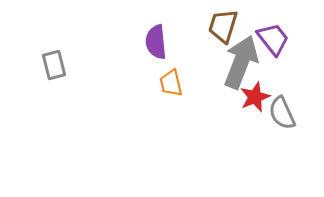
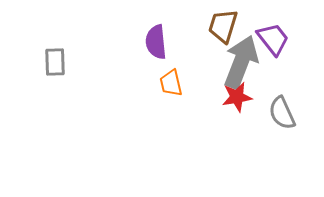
gray rectangle: moved 1 px right, 3 px up; rotated 12 degrees clockwise
red star: moved 18 px left; rotated 12 degrees clockwise
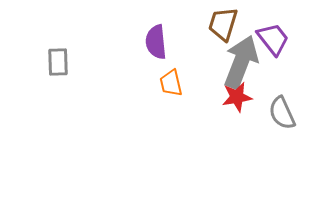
brown trapezoid: moved 2 px up
gray rectangle: moved 3 px right
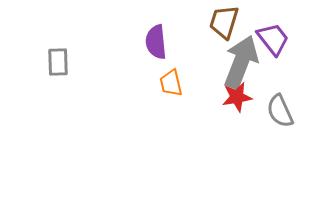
brown trapezoid: moved 1 px right, 2 px up
gray semicircle: moved 2 px left, 2 px up
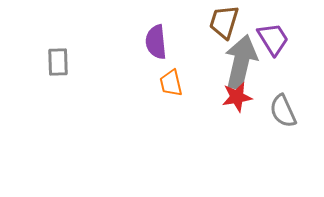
purple trapezoid: rotated 6 degrees clockwise
gray arrow: rotated 8 degrees counterclockwise
gray semicircle: moved 3 px right
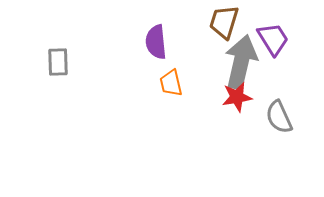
gray semicircle: moved 4 px left, 6 px down
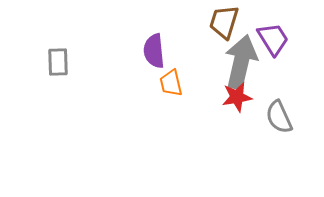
purple semicircle: moved 2 px left, 9 px down
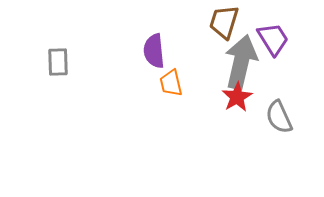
red star: rotated 20 degrees counterclockwise
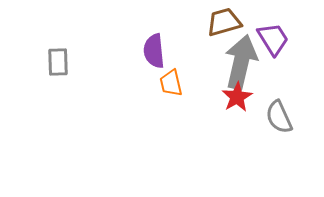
brown trapezoid: rotated 57 degrees clockwise
